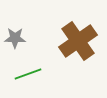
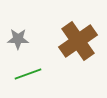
gray star: moved 3 px right, 1 px down
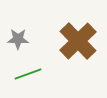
brown cross: rotated 9 degrees counterclockwise
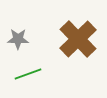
brown cross: moved 2 px up
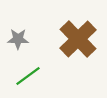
green line: moved 2 px down; rotated 16 degrees counterclockwise
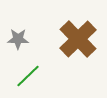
green line: rotated 8 degrees counterclockwise
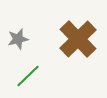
gray star: rotated 15 degrees counterclockwise
